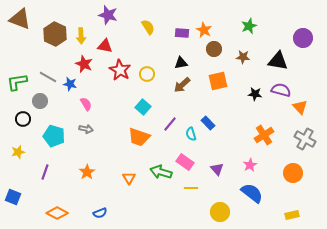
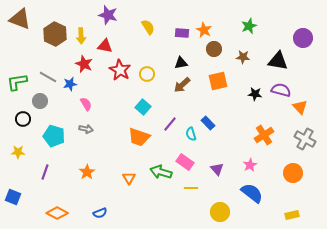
blue star at (70, 84): rotated 24 degrees counterclockwise
yellow star at (18, 152): rotated 16 degrees clockwise
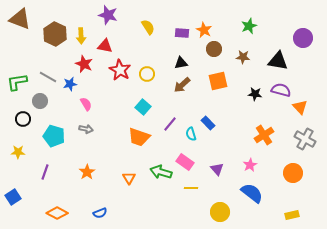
blue square at (13, 197): rotated 35 degrees clockwise
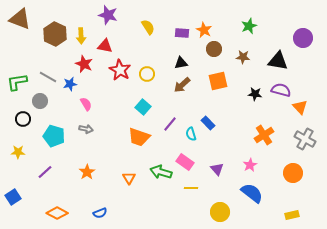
purple line at (45, 172): rotated 28 degrees clockwise
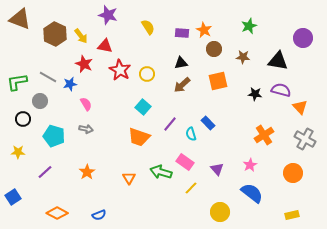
yellow arrow at (81, 36): rotated 35 degrees counterclockwise
yellow line at (191, 188): rotated 48 degrees counterclockwise
blue semicircle at (100, 213): moved 1 px left, 2 px down
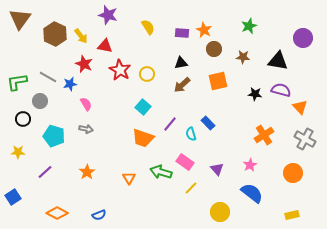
brown triangle at (20, 19): rotated 45 degrees clockwise
orange trapezoid at (139, 137): moved 4 px right, 1 px down
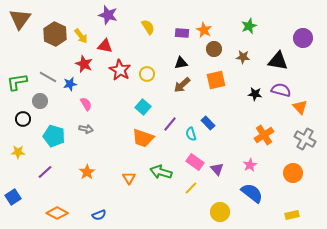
orange square at (218, 81): moved 2 px left, 1 px up
pink rectangle at (185, 162): moved 10 px right
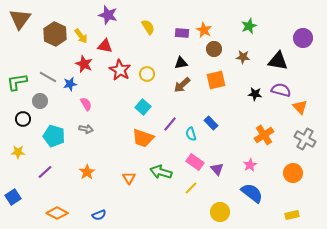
blue rectangle at (208, 123): moved 3 px right
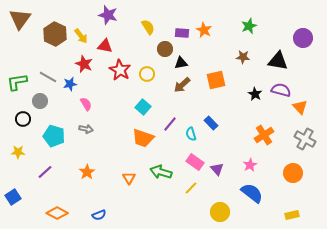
brown circle at (214, 49): moved 49 px left
black star at (255, 94): rotated 24 degrees clockwise
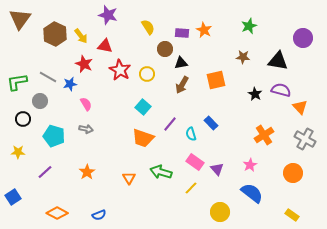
brown arrow at (182, 85): rotated 18 degrees counterclockwise
yellow rectangle at (292, 215): rotated 48 degrees clockwise
